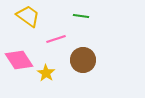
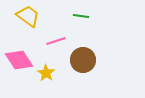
pink line: moved 2 px down
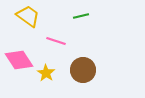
green line: rotated 21 degrees counterclockwise
pink line: rotated 36 degrees clockwise
brown circle: moved 10 px down
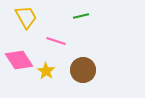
yellow trapezoid: moved 2 px left, 1 px down; rotated 25 degrees clockwise
yellow star: moved 2 px up
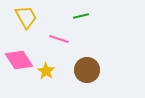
pink line: moved 3 px right, 2 px up
brown circle: moved 4 px right
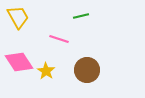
yellow trapezoid: moved 8 px left
pink diamond: moved 2 px down
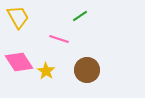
green line: moved 1 px left; rotated 21 degrees counterclockwise
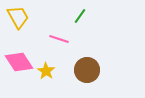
green line: rotated 21 degrees counterclockwise
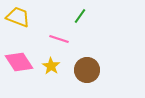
yellow trapezoid: rotated 40 degrees counterclockwise
yellow star: moved 5 px right, 5 px up
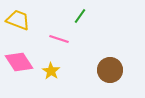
yellow trapezoid: moved 3 px down
yellow star: moved 5 px down
brown circle: moved 23 px right
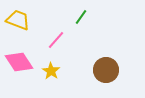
green line: moved 1 px right, 1 px down
pink line: moved 3 px left, 1 px down; rotated 66 degrees counterclockwise
brown circle: moved 4 px left
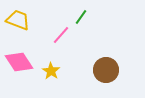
pink line: moved 5 px right, 5 px up
